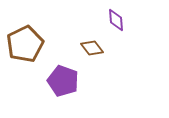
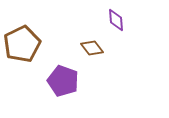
brown pentagon: moved 3 px left
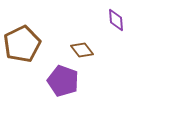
brown diamond: moved 10 px left, 2 px down
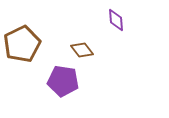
purple pentagon: rotated 12 degrees counterclockwise
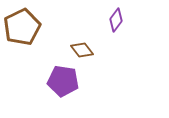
purple diamond: rotated 40 degrees clockwise
brown pentagon: moved 17 px up
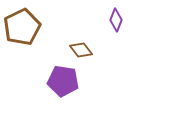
purple diamond: rotated 15 degrees counterclockwise
brown diamond: moved 1 px left
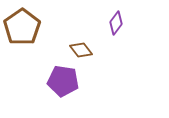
purple diamond: moved 3 px down; rotated 15 degrees clockwise
brown pentagon: rotated 9 degrees counterclockwise
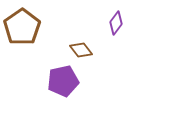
purple pentagon: rotated 20 degrees counterclockwise
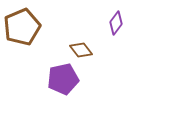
brown pentagon: rotated 12 degrees clockwise
purple pentagon: moved 2 px up
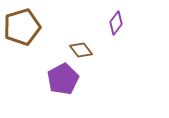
brown pentagon: rotated 6 degrees clockwise
purple pentagon: rotated 16 degrees counterclockwise
